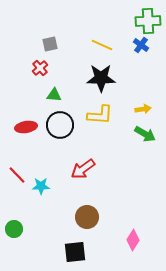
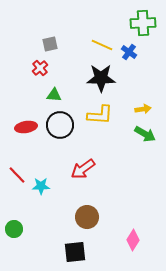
green cross: moved 5 px left, 2 px down
blue cross: moved 12 px left, 7 px down
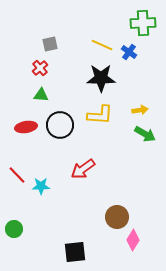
green triangle: moved 13 px left
yellow arrow: moved 3 px left, 1 px down
brown circle: moved 30 px right
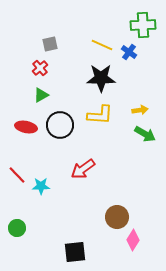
green cross: moved 2 px down
green triangle: rotated 35 degrees counterclockwise
red ellipse: rotated 20 degrees clockwise
green circle: moved 3 px right, 1 px up
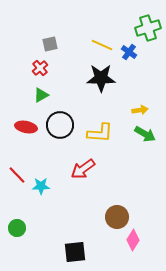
green cross: moved 5 px right, 3 px down; rotated 15 degrees counterclockwise
yellow L-shape: moved 18 px down
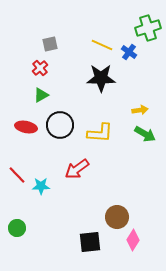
red arrow: moved 6 px left
black square: moved 15 px right, 10 px up
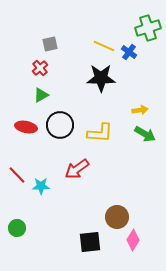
yellow line: moved 2 px right, 1 px down
